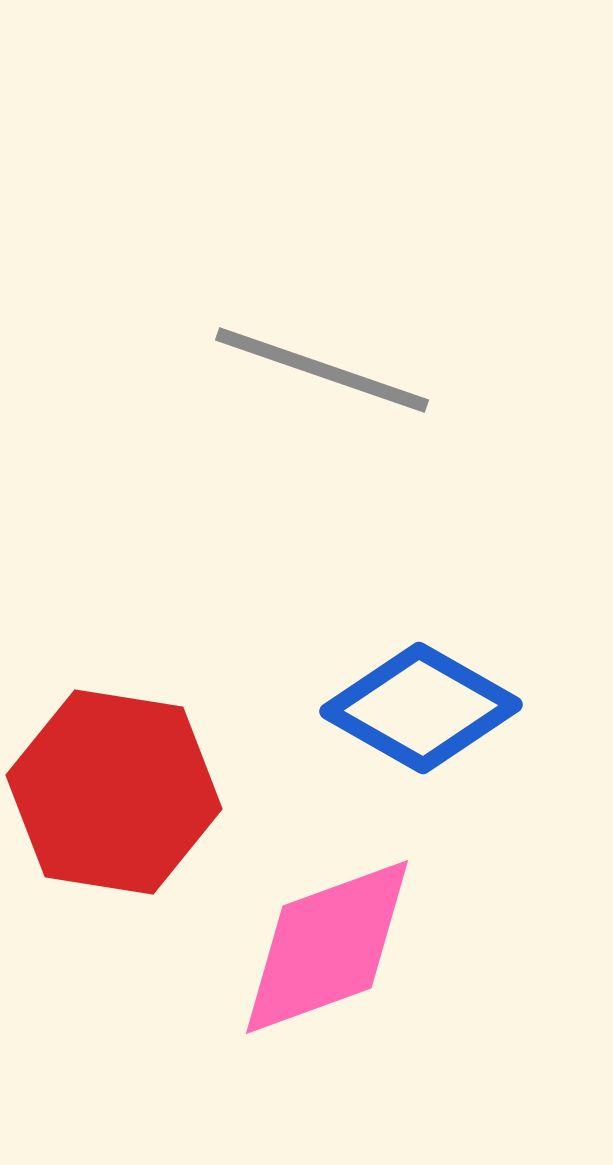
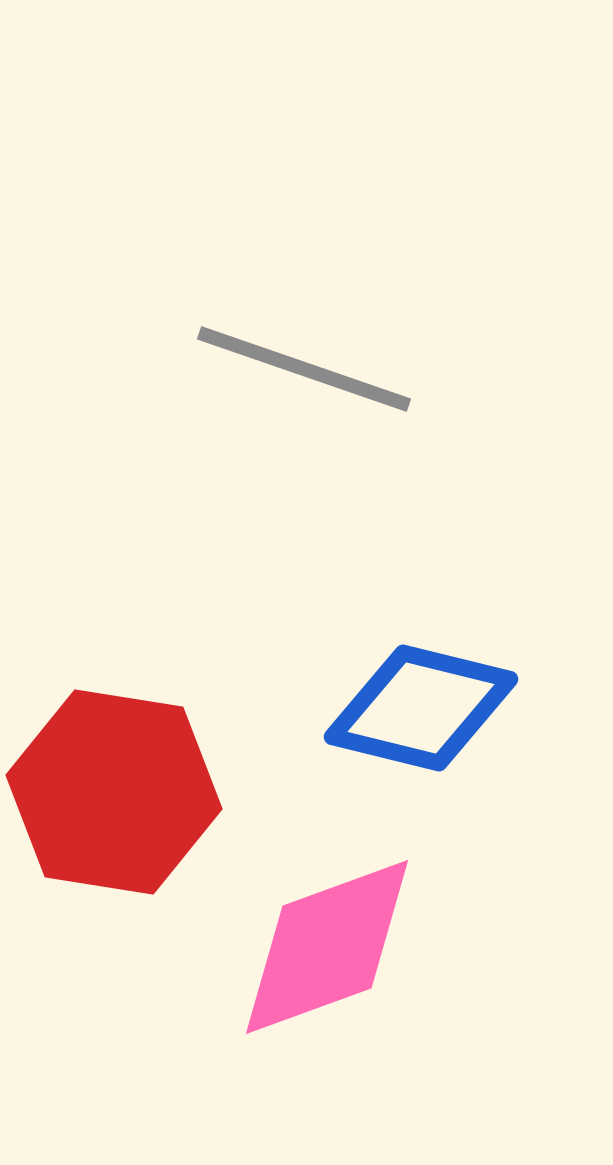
gray line: moved 18 px left, 1 px up
blue diamond: rotated 16 degrees counterclockwise
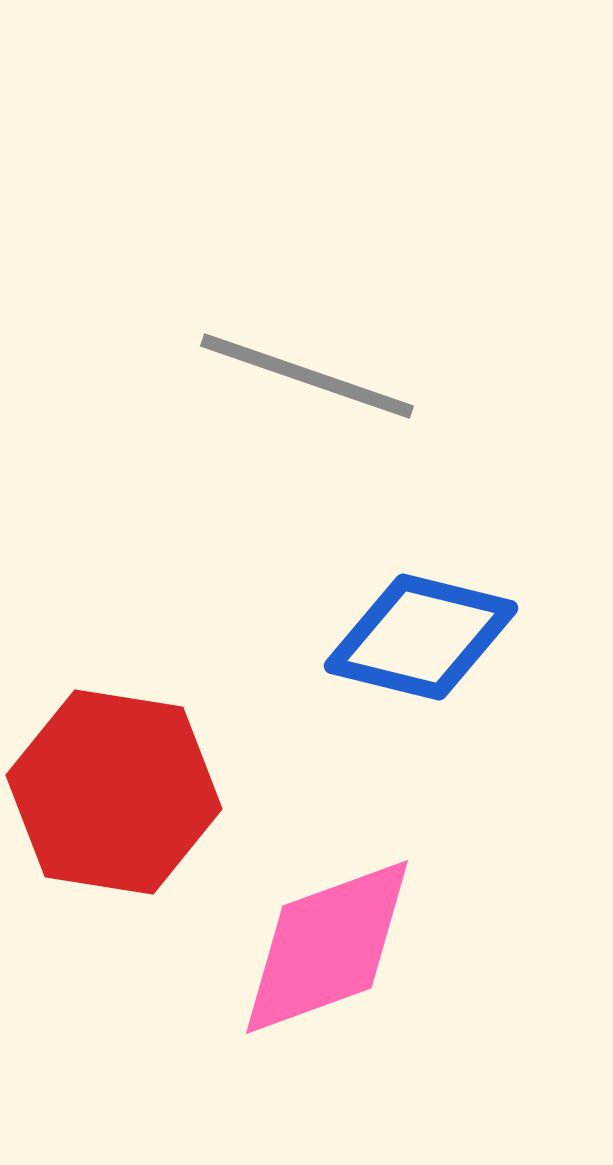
gray line: moved 3 px right, 7 px down
blue diamond: moved 71 px up
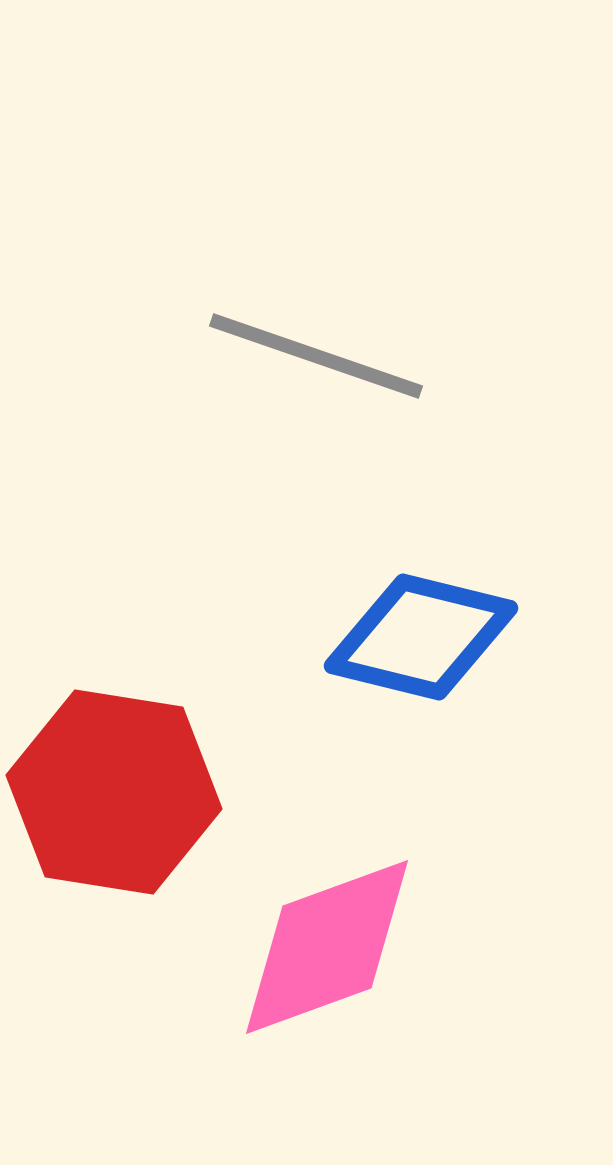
gray line: moved 9 px right, 20 px up
